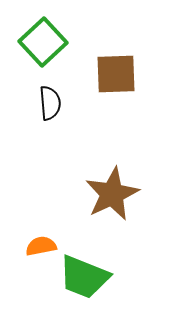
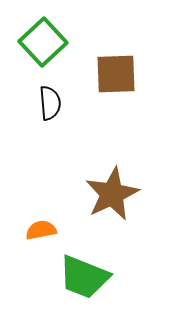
orange semicircle: moved 16 px up
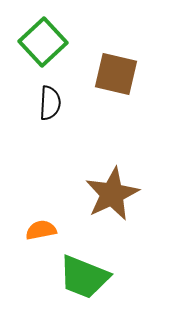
brown square: rotated 15 degrees clockwise
black semicircle: rotated 8 degrees clockwise
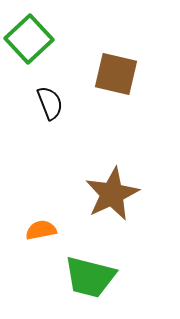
green square: moved 14 px left, 3 px up
black semicircle: rotated 24 degrees counterclockwise
green trapezoid: moved 6 px right; rotated 8 degrees counterclockwise
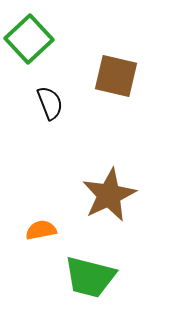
brown square: moved 2 px down
brown star: moved 3 px left, 1 px down
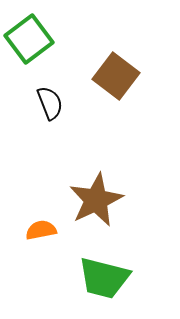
green square: rotated 6 degrees clockwise
brown square: rotated 24 degrees clockwise
brown star: moved 13 px left, 5 px down
green trapezoid: moved 14 px right, 1 px down
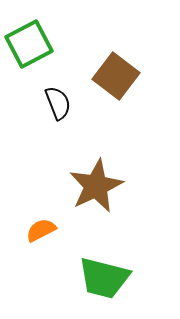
green square: moved 5 px down; rotated 9 degrees clockwise
black semicircle: moved 8 px right
brown star: moved 14 px up
orange semicircle: rotated 16 degrees counterclockwise
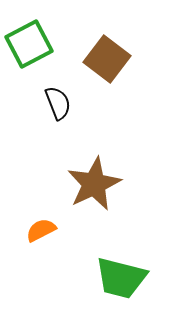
brown square: moved 9 px left, 17 px up
brown star: moved 2 px left, 2 px up
green trapezoid: moved 17 px right
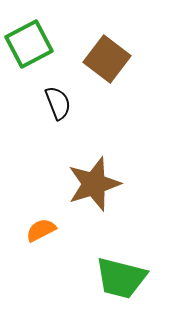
brown star: rotated 8 degrees clockwise
